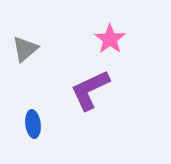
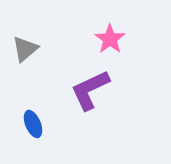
blue ellipse: rotated 16 degrees counterclockwise
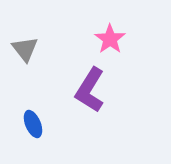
gray triangle: rotated 28 degrees counterclockwise
purple L-shape: rotated 33 degrees counterclockwise
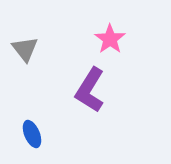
blue ellipse: moved 1 px left, 10 px down
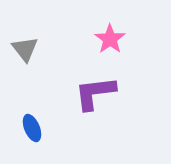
purple L-shape: moved 5 px right, 3 px down; rotated 51 degrees clockwise
blue ellipse: moved 6 px up
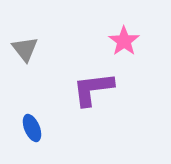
pink star: moved 14 px right, 2 px down
purple L-shape: moved 2 px left, 4 px up
